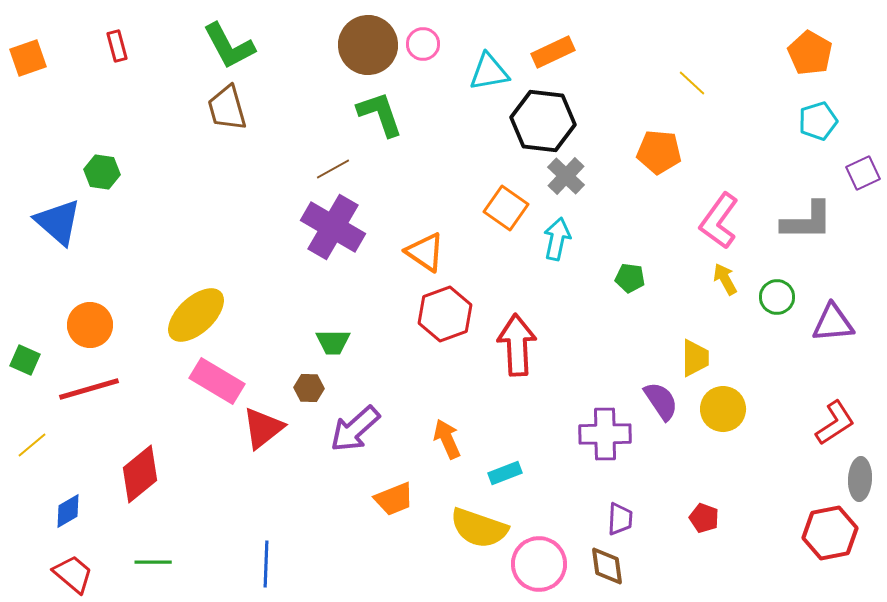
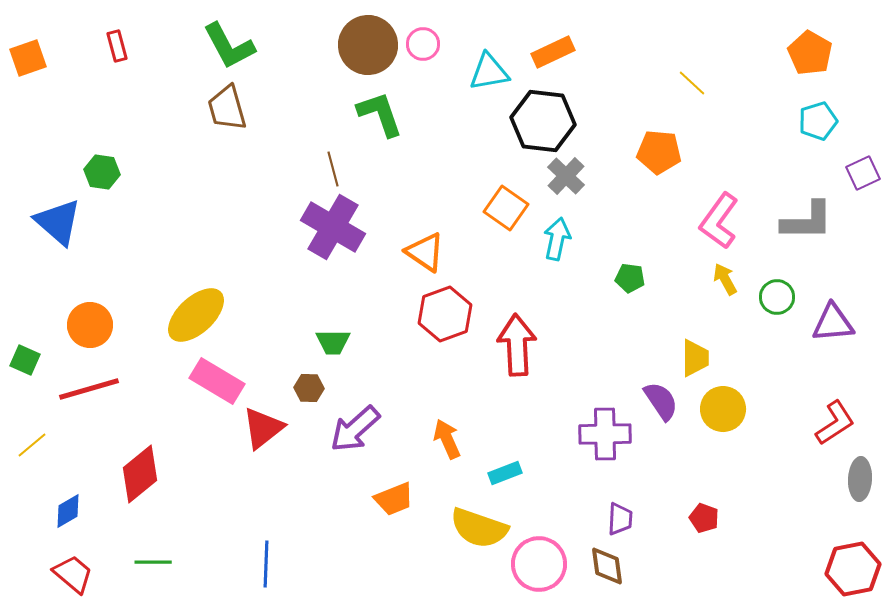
brown line at (333, 169): rotated 76 degrees counterclockwise
red hexagon at (830, 533): moved 23 px right, 36 px down
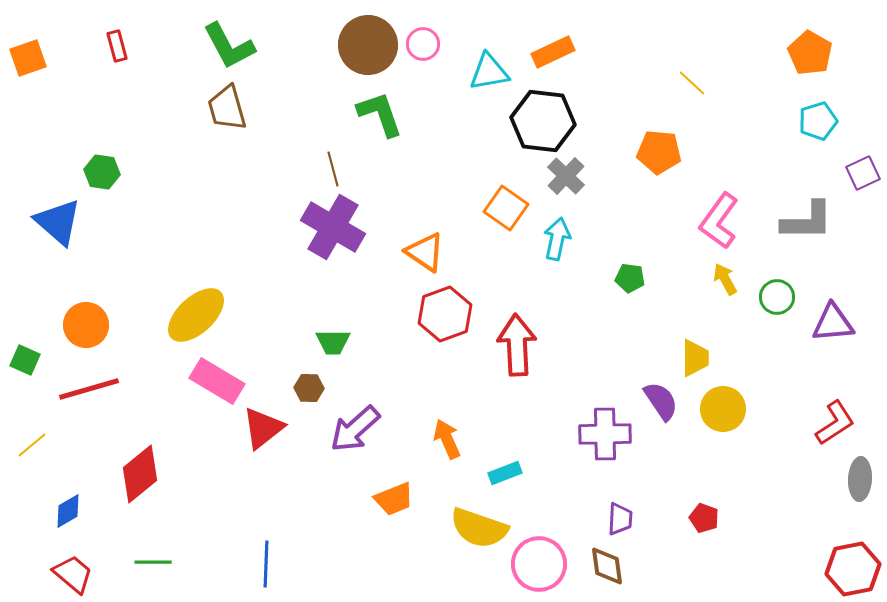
orange circle at (90, 325): moved 4 px left
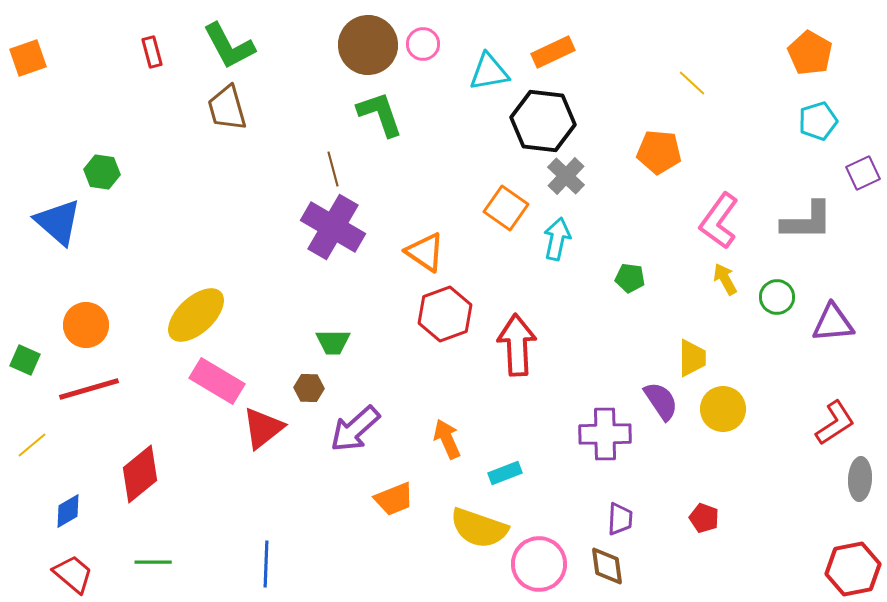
red rectangle at (117, 46): moved 35 px right, 6 px down
yellow trapezoid at (695, 358): moved 3 px left
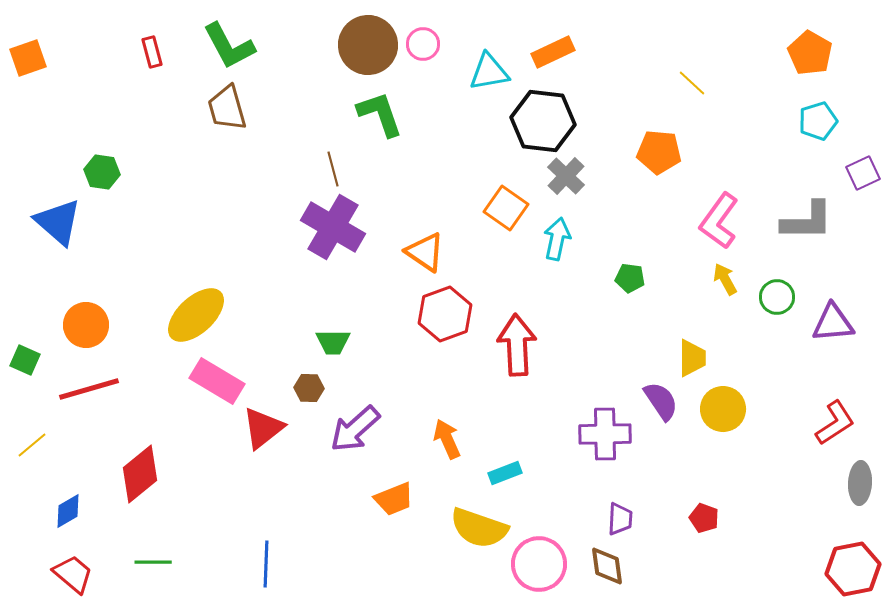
gray ellipse at (860, 479): moved 4 px down
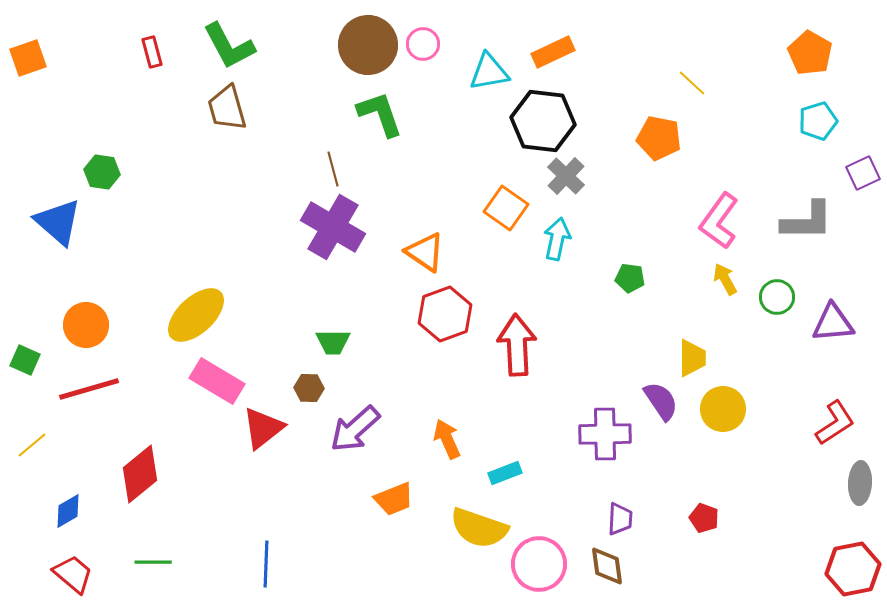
orange pentagon at (659, 152): moved 14 px up; rotated 6 degrees clockwise
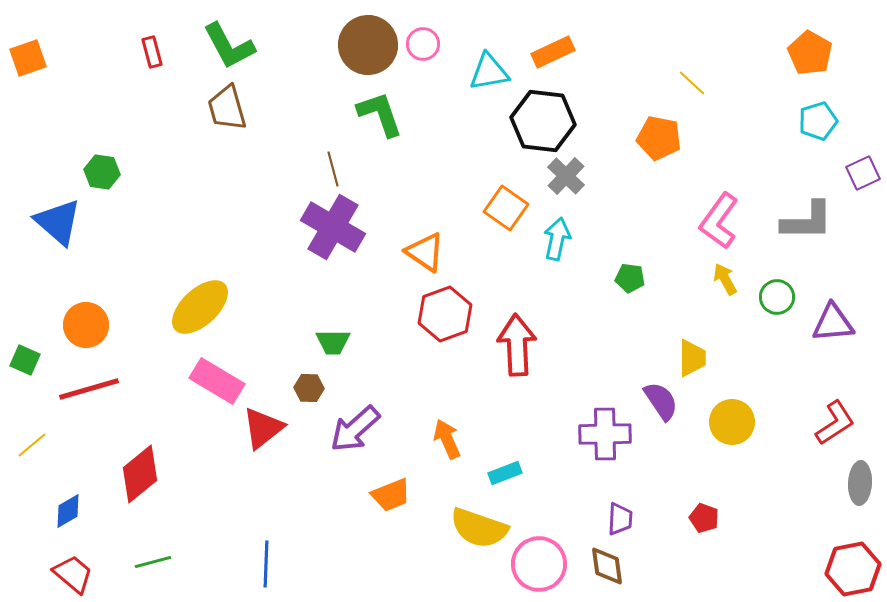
yellow ellipse at (196, 315): moved 4 px right, 8 px up
yellow circle at (723, 409): moved 9 px right, 13 px down
orange trapezoid at (394, 499): moved 3 px left, 4 px up
green line at (153, 562): rotated 15 degrees counterclockwise
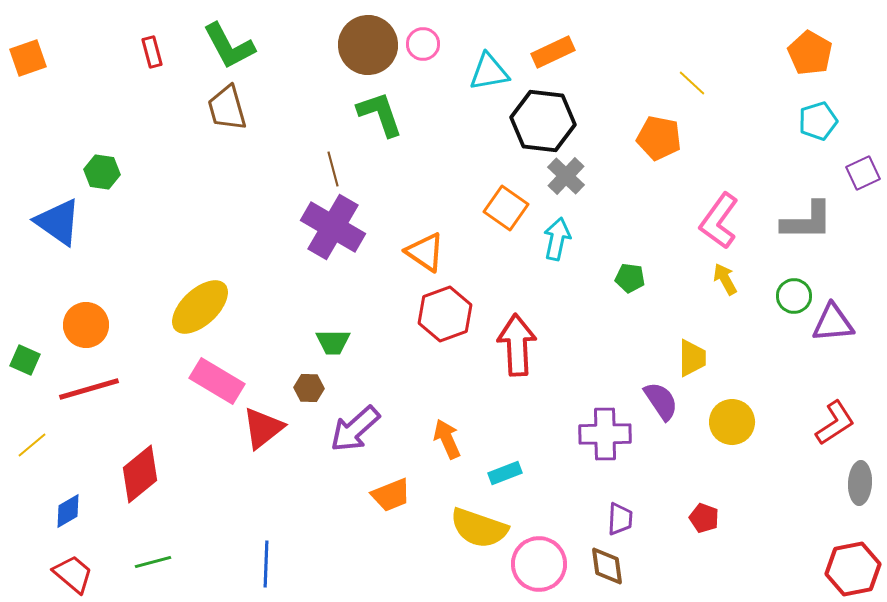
blue triangle at (58, 222): rotated 6 degrees counterclockwise
green circle at (777, 297): moved 17 px right, 1 px up
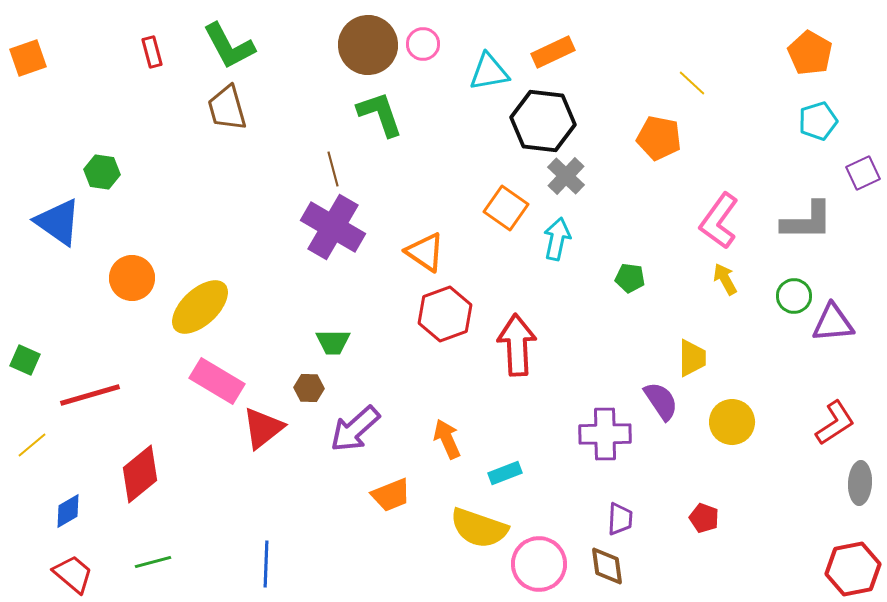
orange circle at (86, 325): moved 46 px right, 47 px up
red line at (89, 389): moved 1 px right, 6 px down
